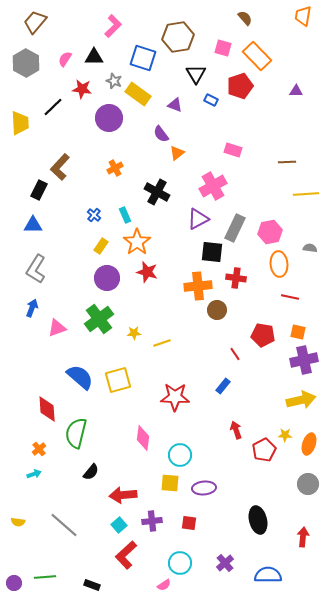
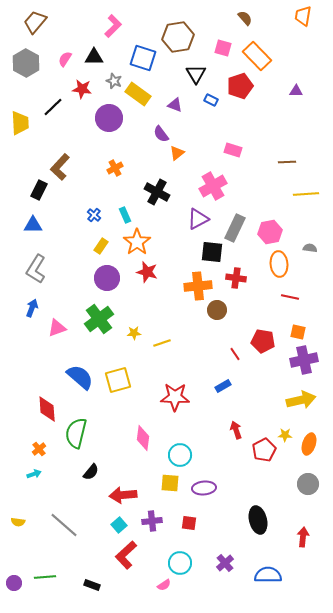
red pentagon at (263, 335): moved 6 px down
blue rectangle at (223, 386): rotated 21 degrees clockwise
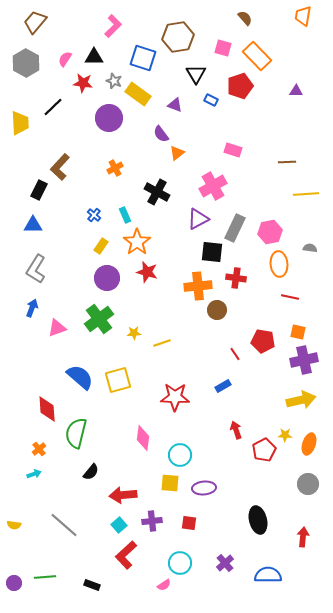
red star at (82, 89): moved 1 px right, 6 px up
yellow semicircle at (18, 522): moved 4 px left, 3 px down
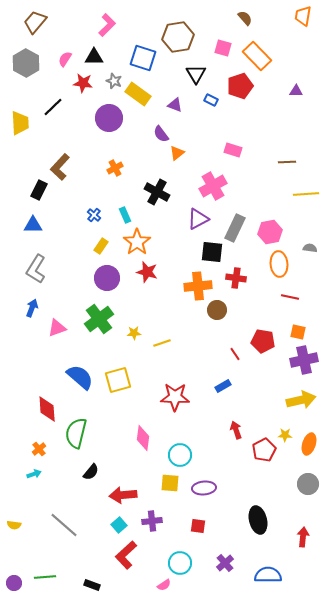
pink L-shape at (113, 26): moved 6 px left, 1 px up
red square at (189, 523): moved 9 px right, 3 px down
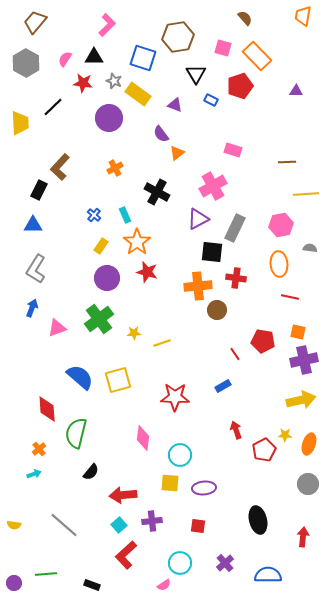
pink hexagon at (270, 232): moved 11 px right, 7 px up
green line at (45, 577): moved 1 px right, 3 px up
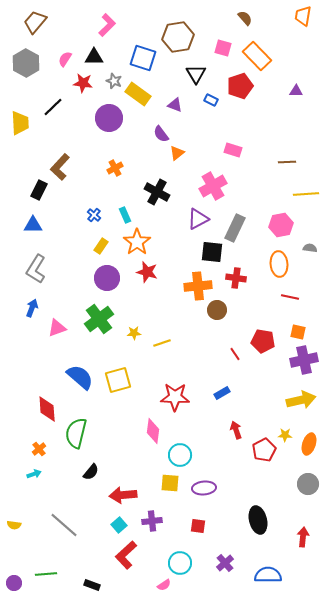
blue rectangle at (223, 386): moved 1 px left, 7 px down
pink diamond at (143, 438): moved 10 px right, 7 px up
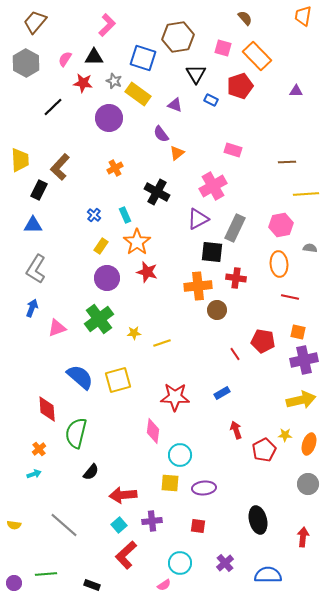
yellow trapezoid at (20, 123): moved 37 px down
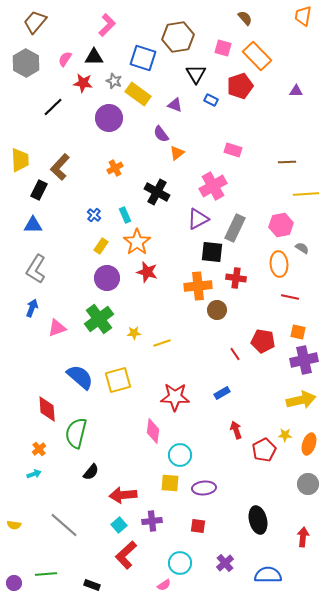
gray semicircle at (310, 248): moved 8 px left; rotated 24 degrees clockwise
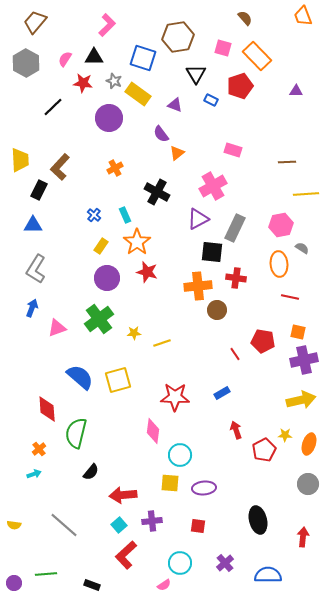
orange trapezoid at (303, 16): rotated 30 degrees counterclockwise
